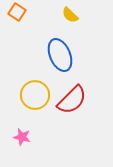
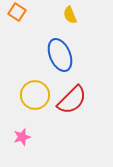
yellow semicircle: rotated 24 degrees clockwise
pink star: rotated 30 degrees counterclockwise
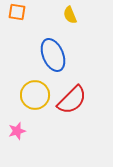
orange square: rotated 24 degrees counterclockwise
blue ellipse: moved 7 px left
pink star: moved 5 px left, 6 px up
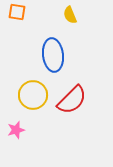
blue ellipse: rotated 16 degrees clockwise
yellow circle: moved 2 px left
pink star: moved 1 px left, 1 px up
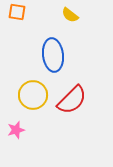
yellow semicircle: rotated 30 degrees counterclockwise
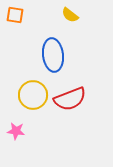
orange square: moved 2 px left, 3 px down
red semicircle: moved 2 px left, 1 px up; rotated 24 degrees clockwise
pink star: moved 1 px down; rotated 24 degrees clockwise
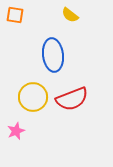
yellow circle: moved 2 px down
red semicircle: moved 2 px right
pink star: rotated 30 degrees counterclockwise
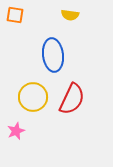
yellow semicircle: rotated 30 degrees counterclockwise
red semicircle: rotated 44 degrees counterclockwise
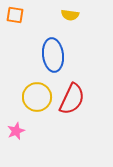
yellow circle: moved 4 px right
